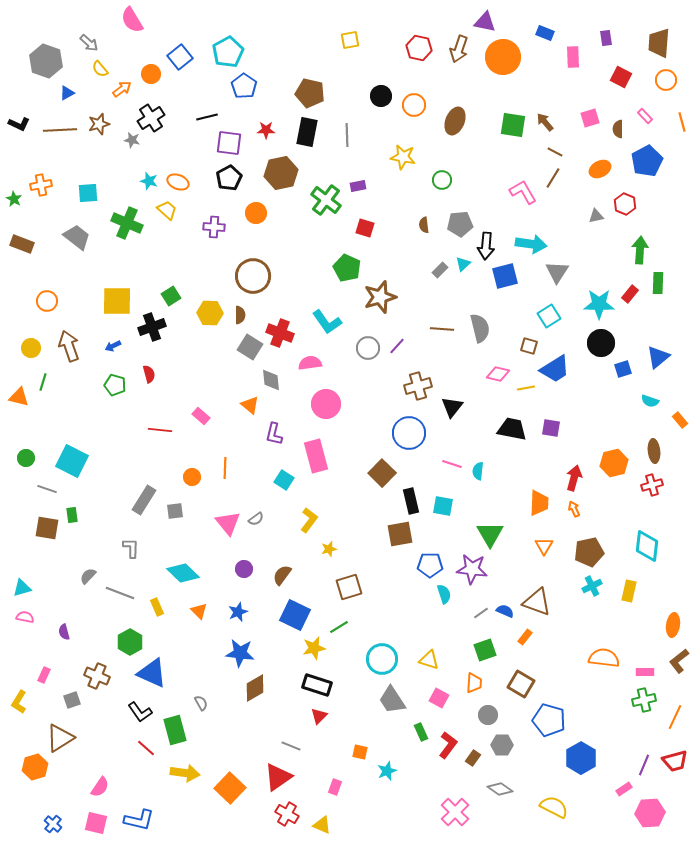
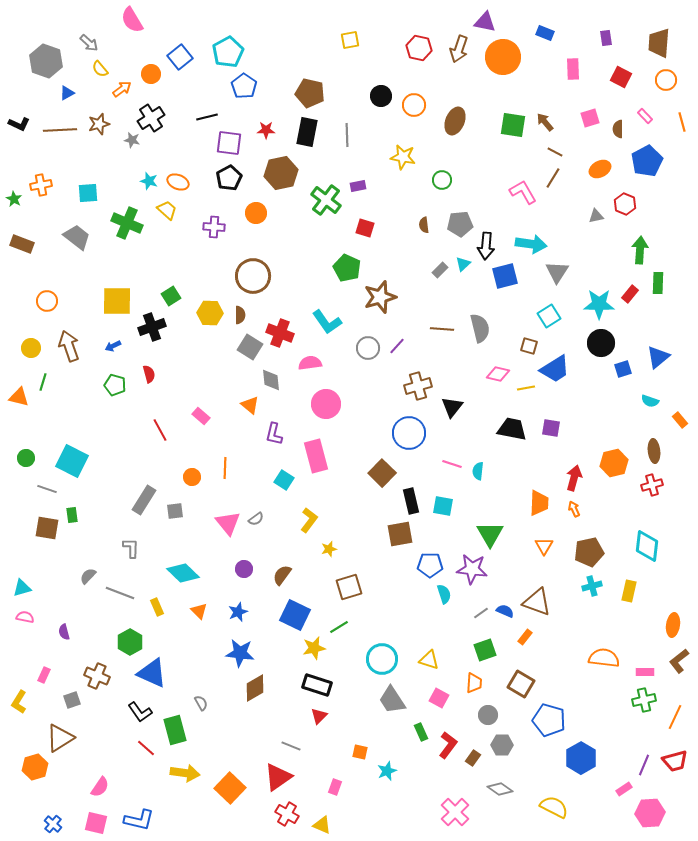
pink rectangle at (573, 57): moved 12 px down
red line at (160, 430): rotated 55 degrees clockwise
cyan cross at (592, 586): rotated 12 degrees clockwise
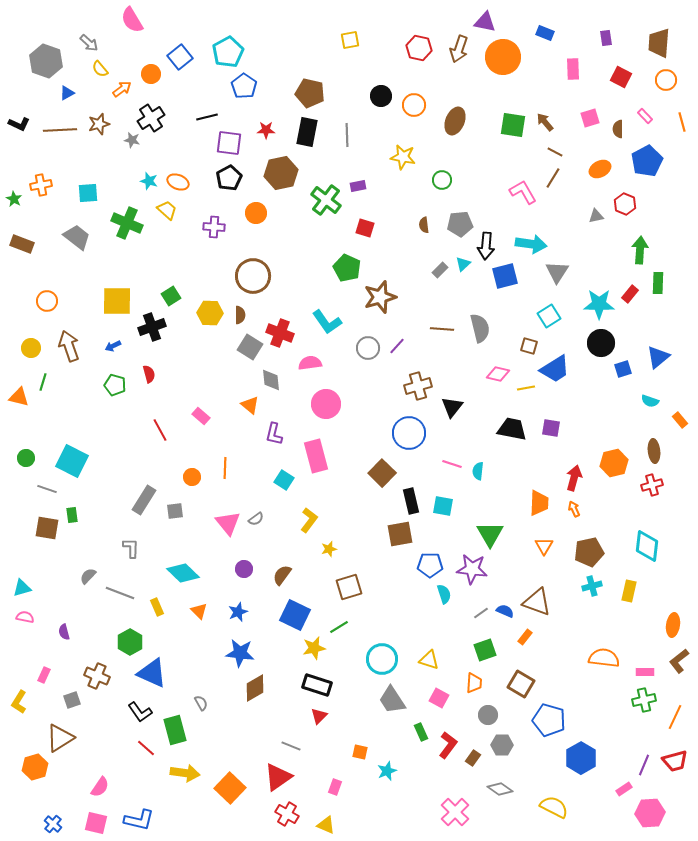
yellow triangle at (322, 825): moved 4 px right
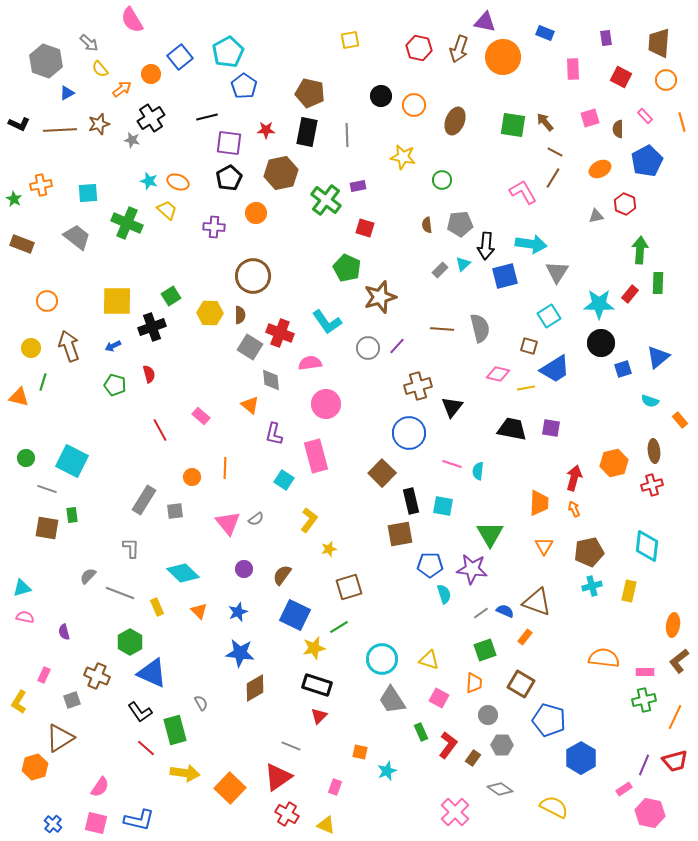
brown semicircle at (424, 225): moved 3 px right
pink hexagon at (650, 813): rotated 16 degrees clockwise
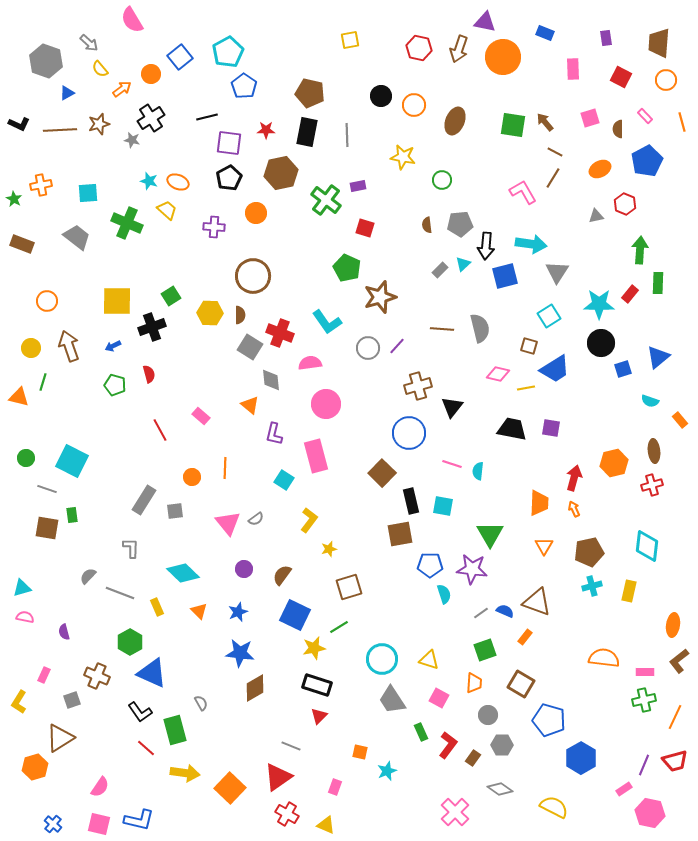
pink square at (96, 823): moved 3 px right, 1 px down
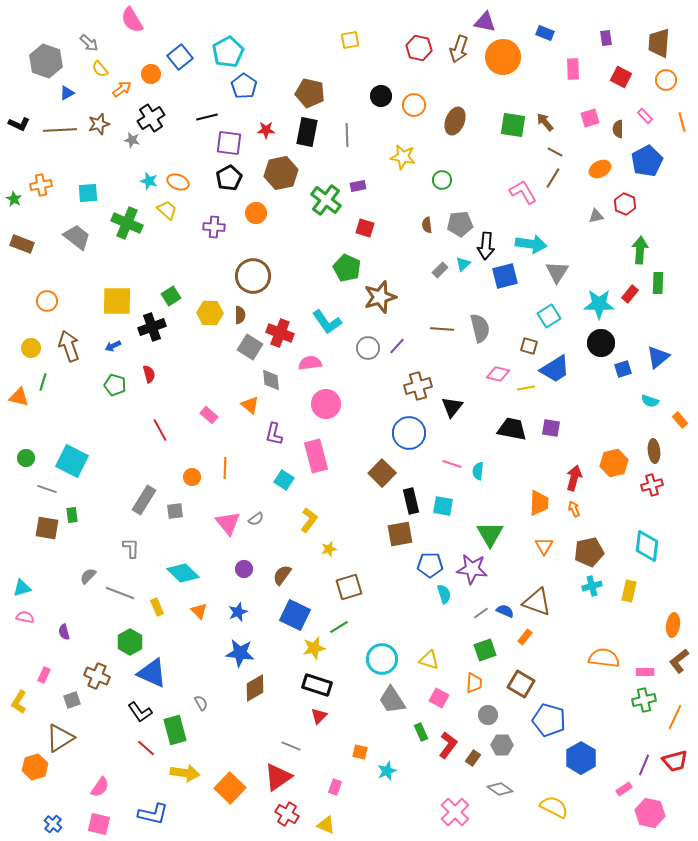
pink rectangle at (201, 416): moved 8 px right, 1 px up
blue L-shape at (139, 820): moved 14 px right, 6 px up
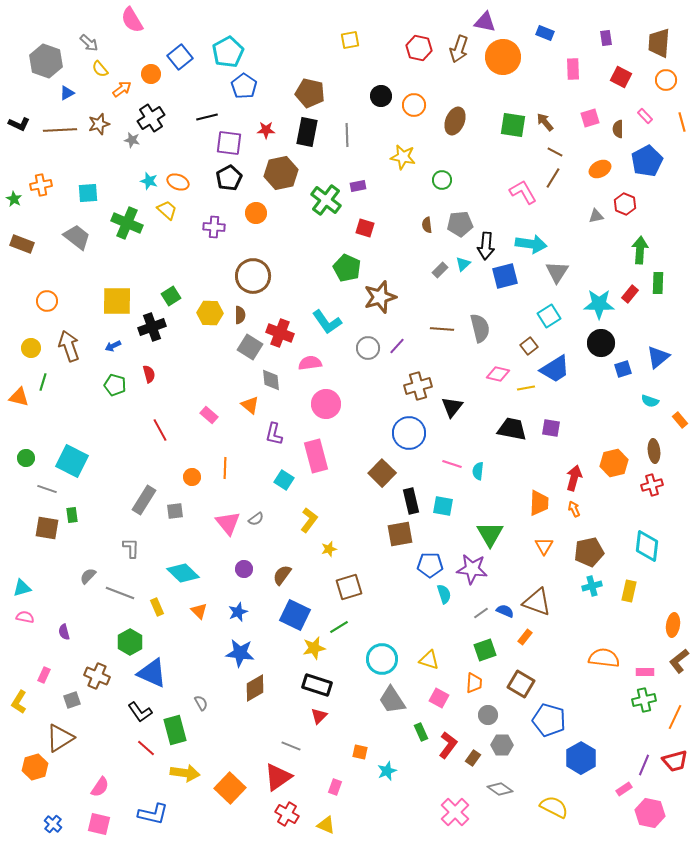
brown square at (529, 346): rotated 36 degrees clockwise
